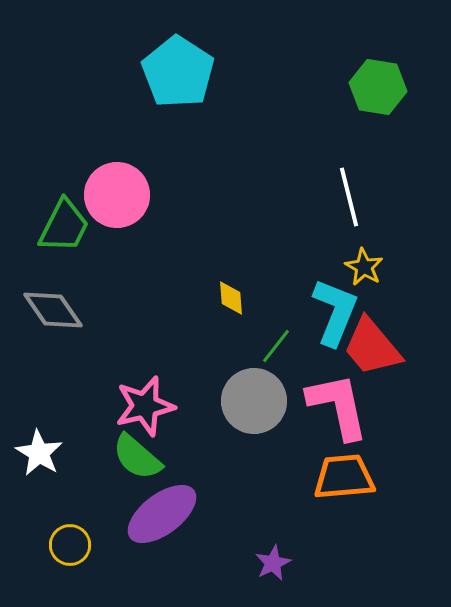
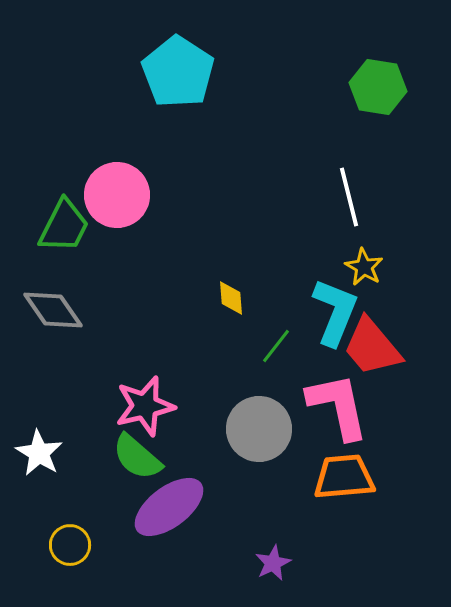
gray circle: moved 5 px right, 28 px down
purple ellipse: moved 7 px right, 7 px up
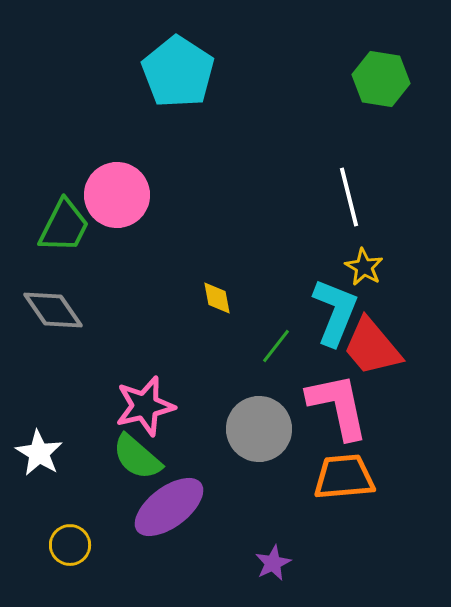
green hexagon: moved 3 px right, 8 px up
yellow diamond: moved 14 px left; rotated 6 degrees counterclockwise
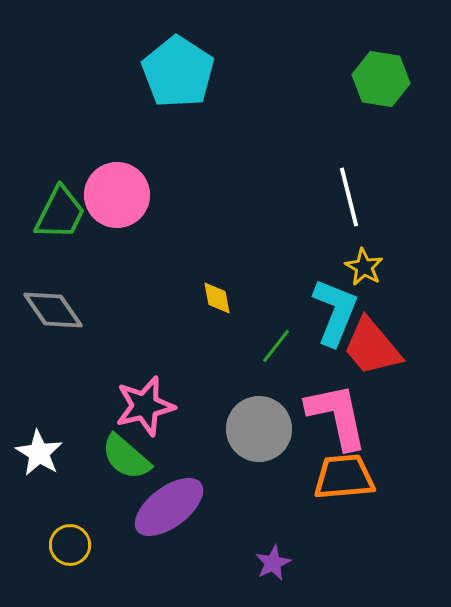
green trapezoid: moved 4 px left, 13 px up
pink L-shape: moved 1 px left, 10 px down
green semicircle: moved 11 px left
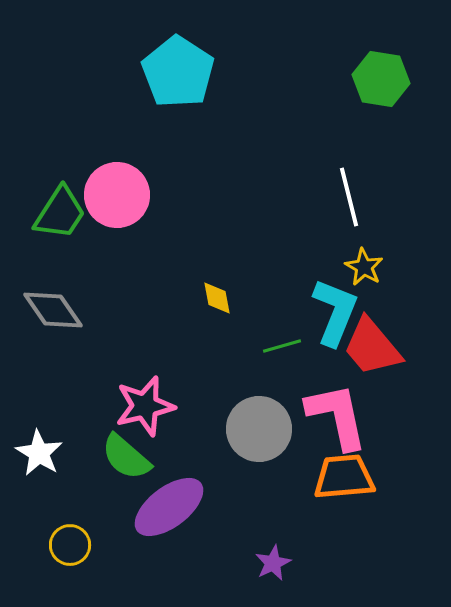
green trapezoid: rotated 6 degrees clockwise
green line: moved 6 px right; rotated 36 degrees clockwise
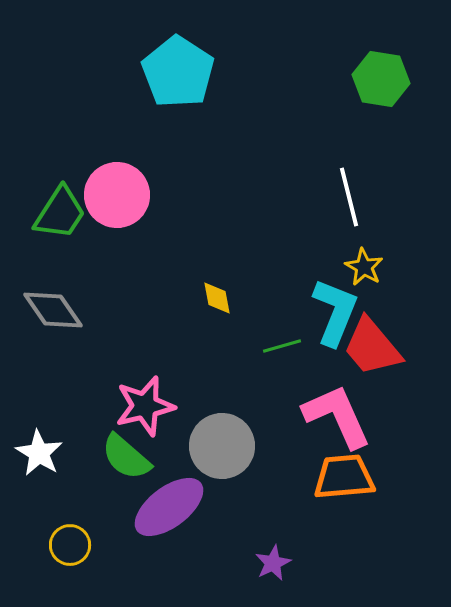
pink L-shape: rotated 12 degrees counterclockwise
gray circle: moved 37 px left, 17 px down
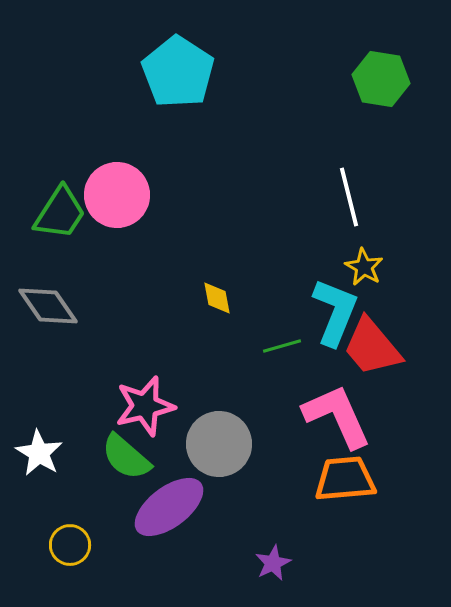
gray diamond: moved 5 px left, 4 px up
gray circle: moved 3 px left, 2 px up
orange trapezoid: moved 1 px right, 2 px down
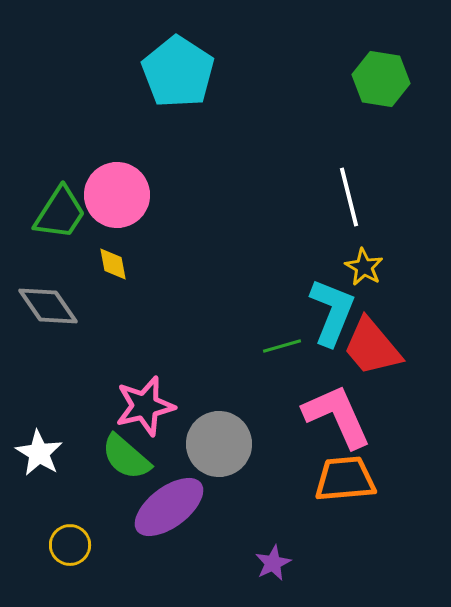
yellow diamond: moved 104 px left, 34 px up
cyan L-shape: moved 3 px left
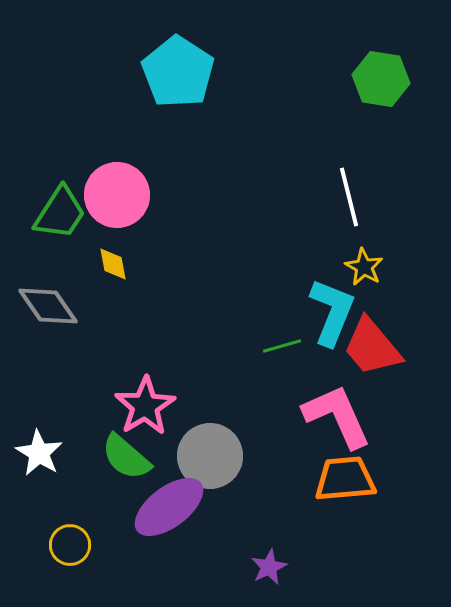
pink star: rotated 18 degrees counterclockwise
gray circle: moved 9 px left, 12 px down
purple star: moved 4 px left, 4 px down
